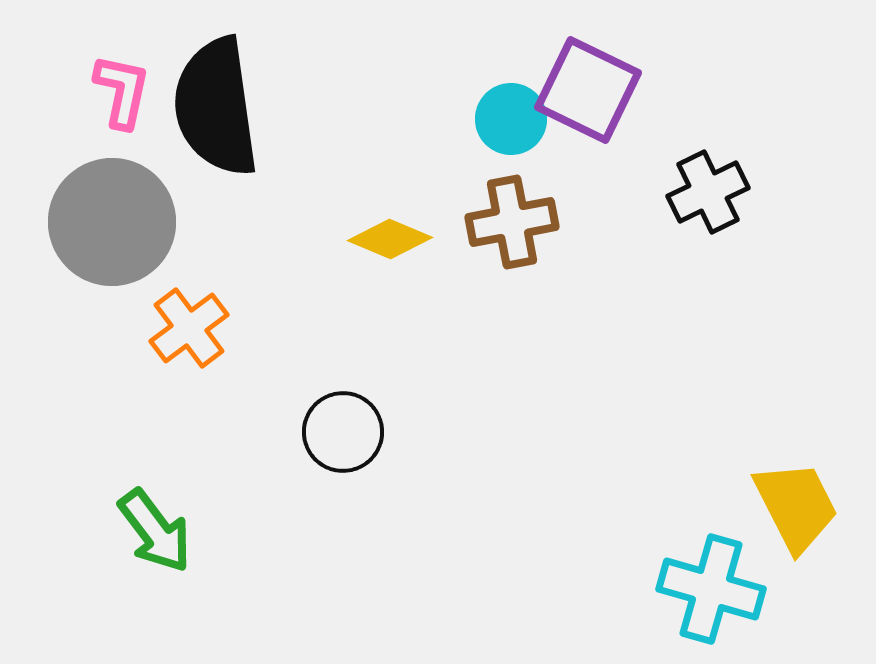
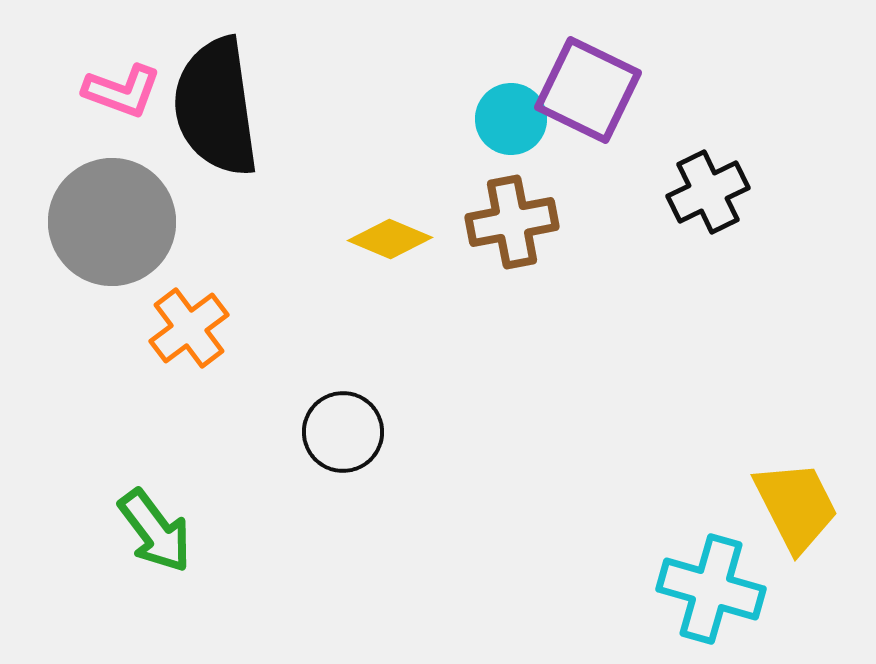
pink L-shape: rotated 98 degrees clockwise
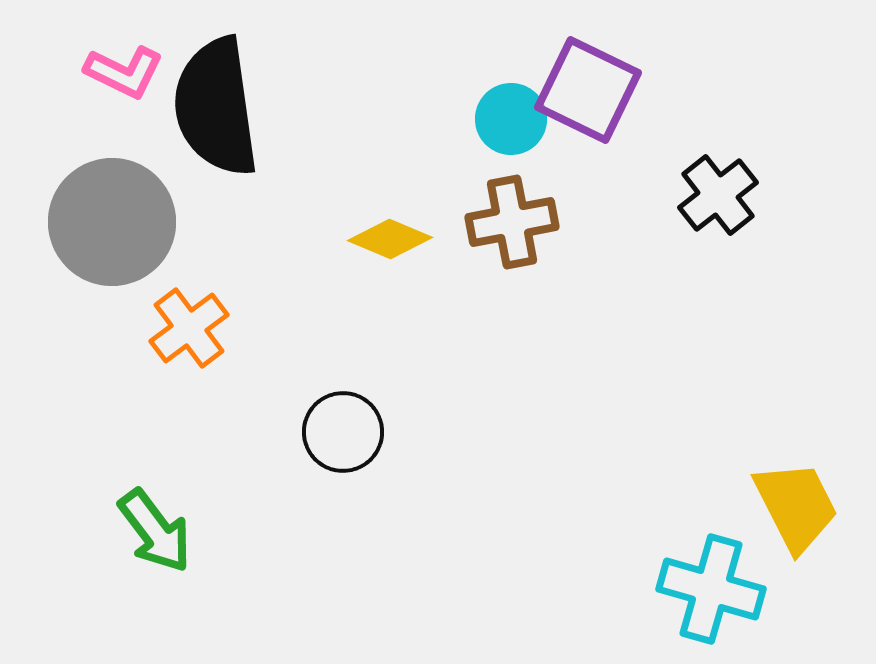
pink L-shape: moved 2 px right, 19 px up; rotated 6 degrees clockwise
black cross: moved 10 px right, 3 px down; rotated 12 degrees counterclockwise
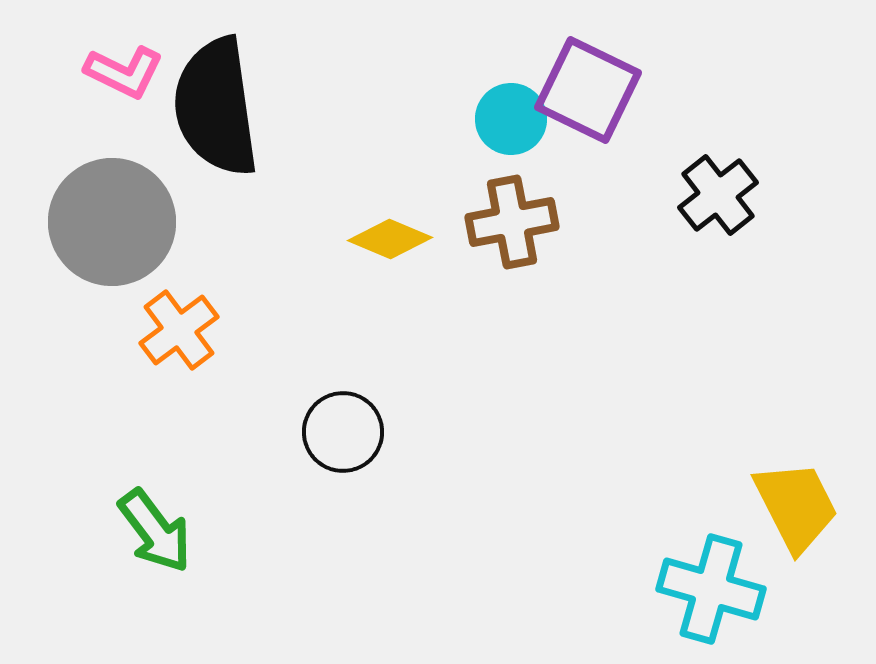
orange cross: moved 10 px left, 2 px down
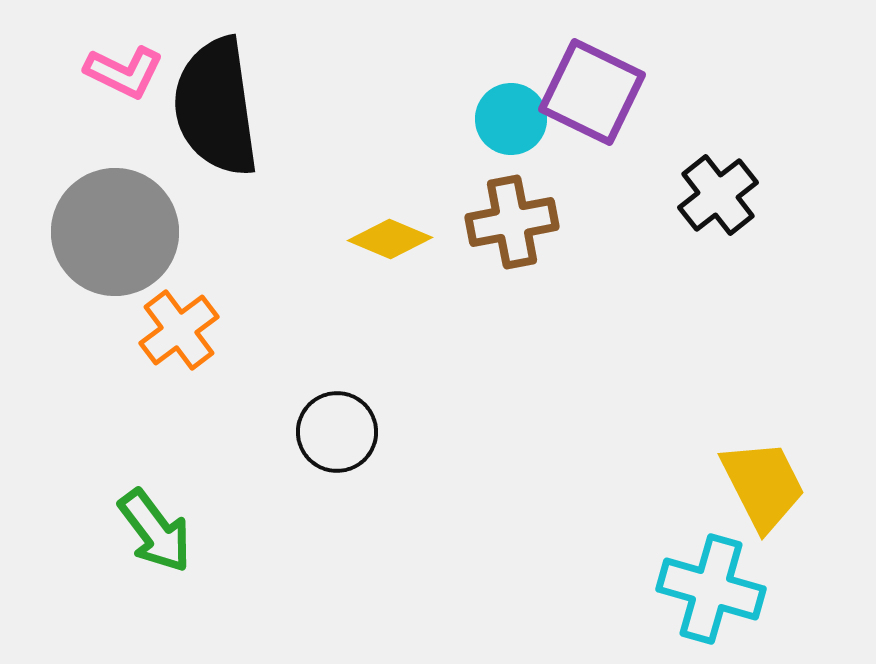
purple square: moved 4 px right, 2 px down
gray circle: moved 3 px right, 10 px down
black circle: moved 6 px left
yellow trapezoid: moved 33 px left, 21 px up
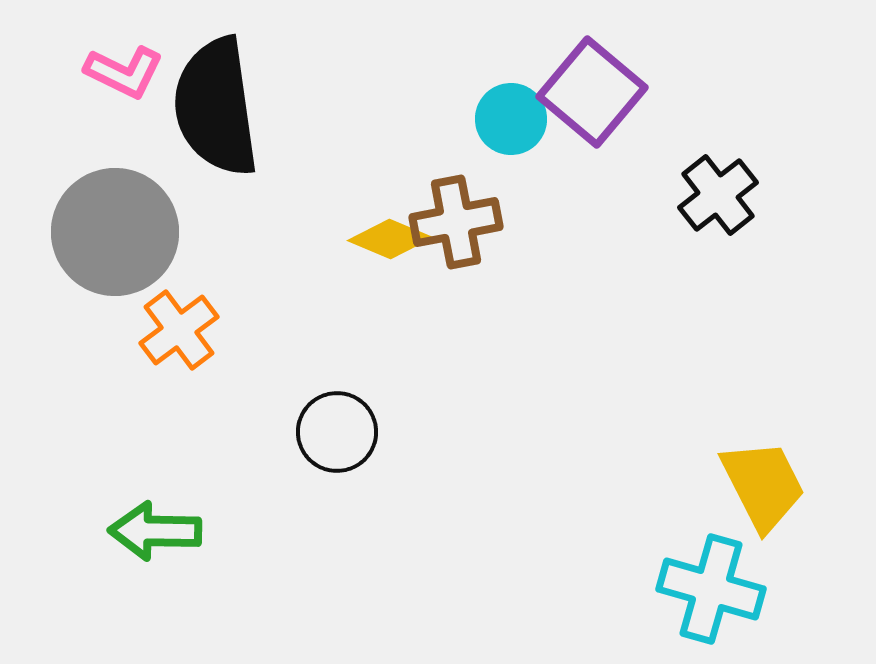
purple square: rotated 14 degrees clockwise
brown cross: moved 56 px left
green arrow: rotated 128 degrees clockwise
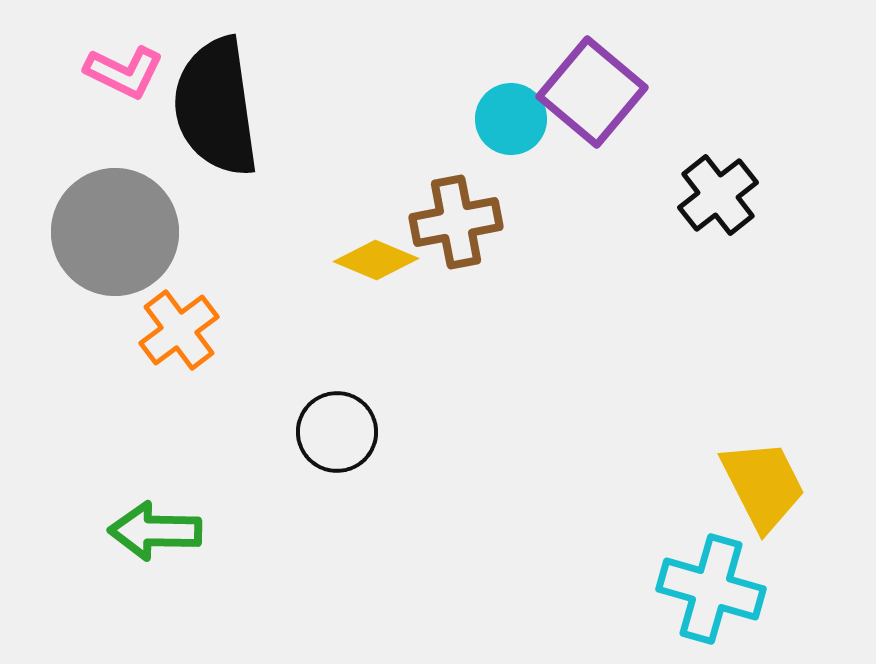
yellow diamond: moved 14 px left, 21 px down
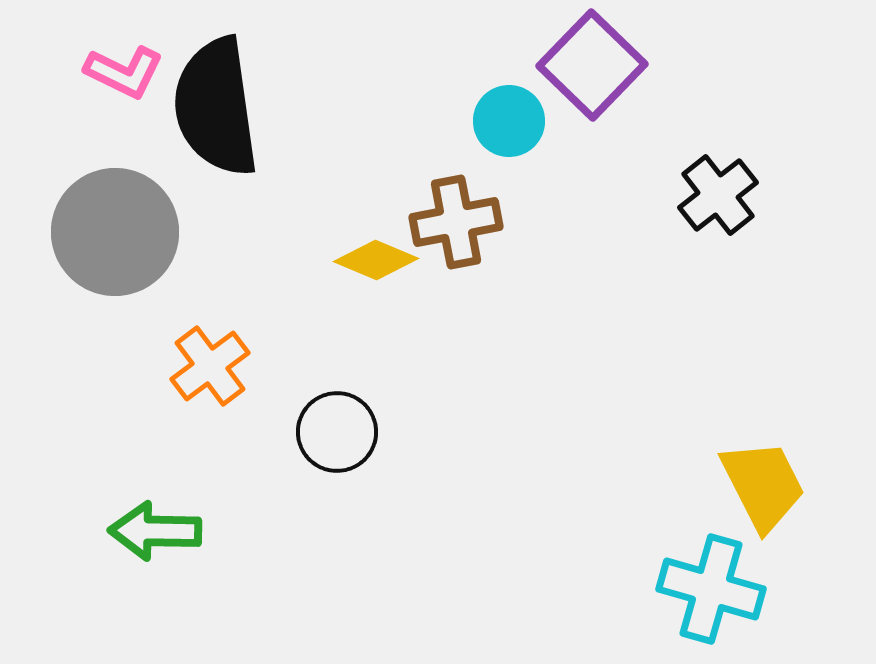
purple square: moved 27 px up; rotated 4 degrees clockwise
cyan circle: moved 2 px left, 2 px down
orange cross: moved 31 px right, 36 px down
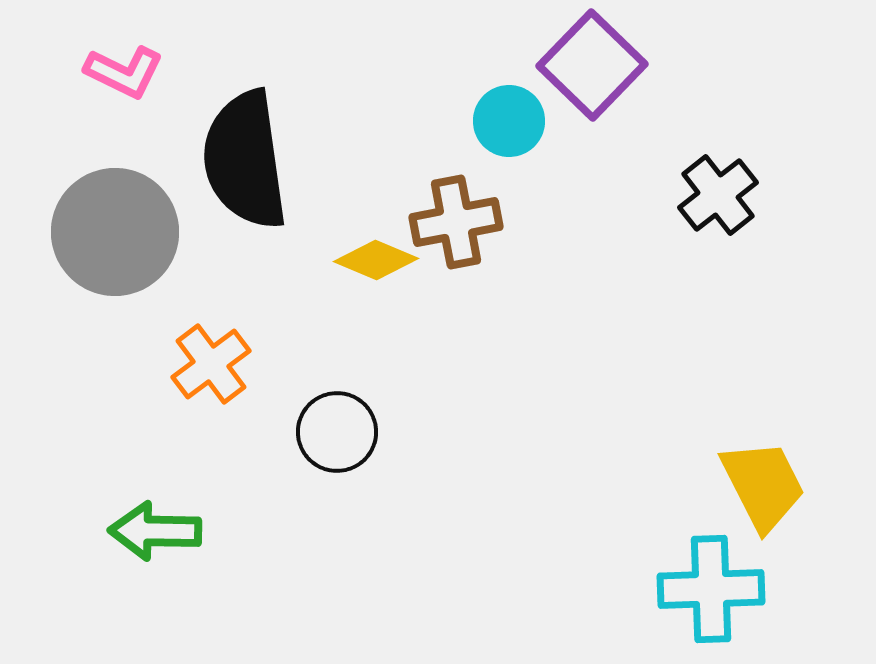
black semicircle: moved 29 px right, 53 px down
orange cross: moved 1 px right, 2 px up
cyan cross: rotated 18 degrees counterclockwise
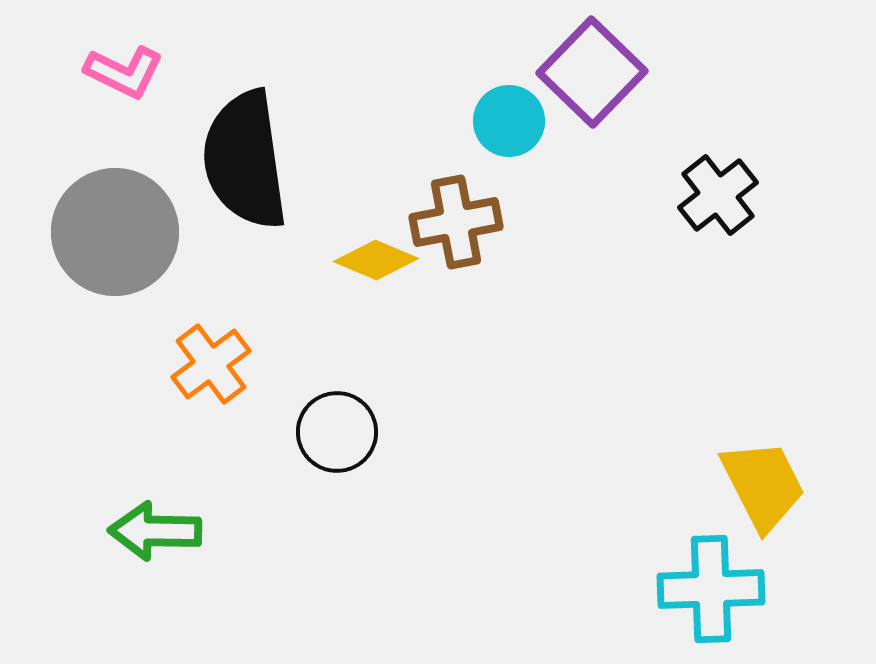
purple square: moved 7 px down
